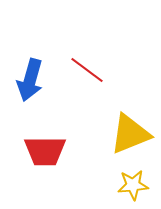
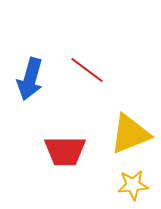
blue arrow: moved 1 px up
red trapezoid: moved 20 px right
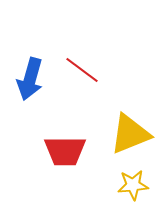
red line: moved 5 px left
